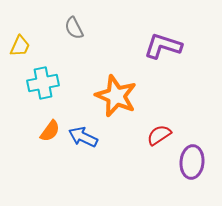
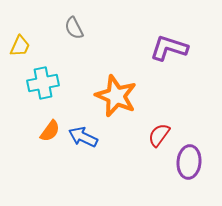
purple L-shape: moved 6 px right, 2 px down
red semicircle: rotated 20 degrees counterclockwise
purple ellipse: moved 3 px left
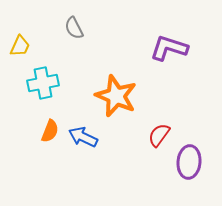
orange semicircle: rotated 15 degrees counterclockwise
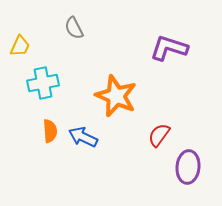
orange semicircle: rotated 25 degrees counterclockwise
purple ellipse: moved 1 px left, 5 px down
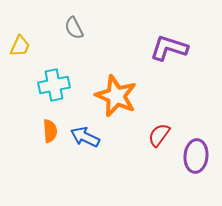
cyan cross: moved 11 px right, 2 px down
blue arrow: moved 2 px right
purple ellipse: moved 8 px right, 11 px up
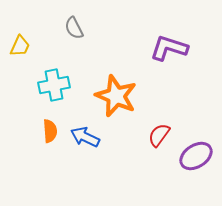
purple ellipse: rotated 52 degrees clockwise
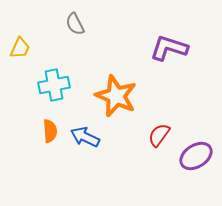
gray semicircle: moved 1 px right, 4 px up
yellow trapezoid: moved 2 px down
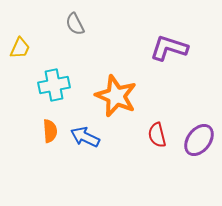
red semicircle: moved 2 px left; rotated 50 degrees counterclockwise
purple ellipse: moved 3 px right, 16 px up; rotated 20 degrees counterclockwise
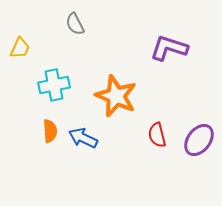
blue arrow: moved 2 px left, 1 px down
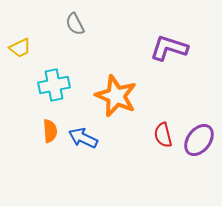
yellow trapezoid: rotated 40 degrees clockwise
red semicircle: moved 6 px right
